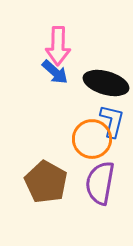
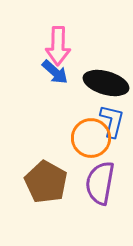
orange circle: moved 1 px left, 1 px up
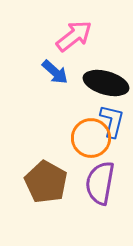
pink arrow: moved 16 px right, 10 px up; rotated 129 degrees counterclockwise
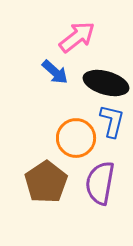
pink arrow: moved 3 px right, 1 px down
orange circle: moved 15 px left
brown pentagon: rotated 9 degrees clockwise
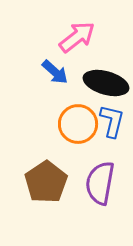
orange circle: moved 2 px right, 14 px up
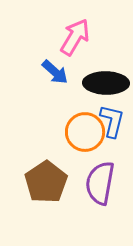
pink arrow: moved 2 px left; rotated 21 degrees counterclockwise
black ellipse: rotated 15 degrees counterclockwise
orange circle: moved 7 px right, 8 px down
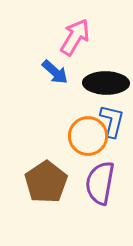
orange circle: moved 3 px right, 4 px down
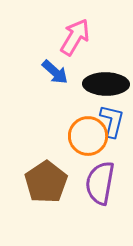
black ellipse: moved 1 px down
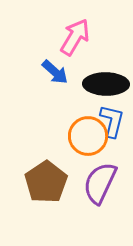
purple semicircle: rotated 15 degrees clockwise
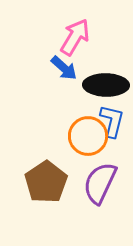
blue arrow: moved 9 px right, 4 px up
black ellipse: moved 1 px down
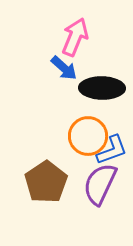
pink arrow: rotated 9 degrees counterclockwise
black ellipse: moved 4 px left, 3 px down
blue L-shape: moved 29 px down; rotated 56 degrees clockwise
purple semicircle: moved 1 px down
